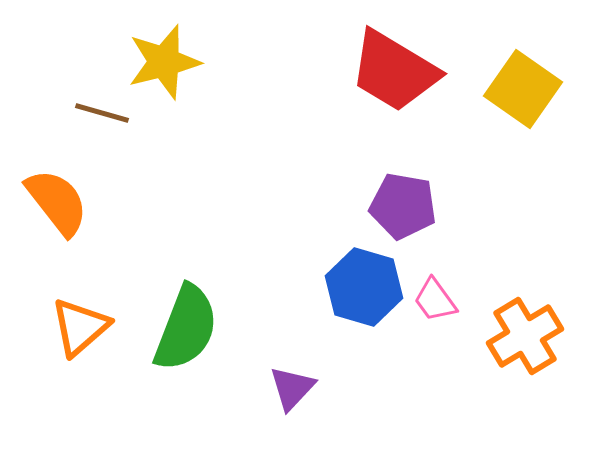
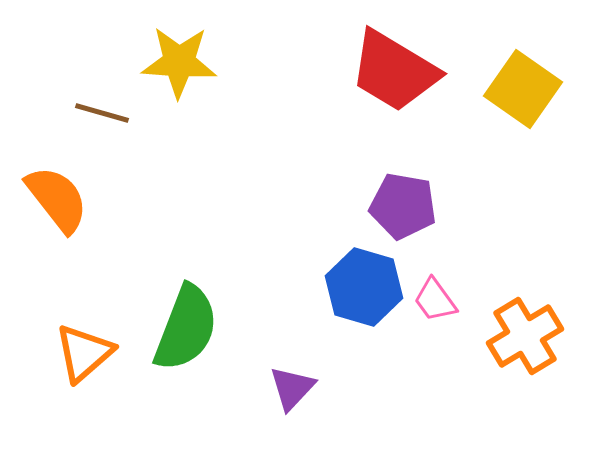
yellow star: moved 15 px right; rotated 18 degrees clockwise
orange semicircle: moved 3 px up
orange triangle: moved 4 px right, 26 px down
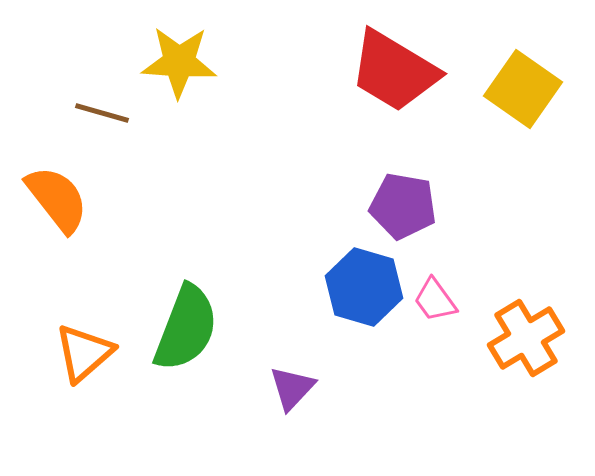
orange cross: moved 1 px right, 2 px down
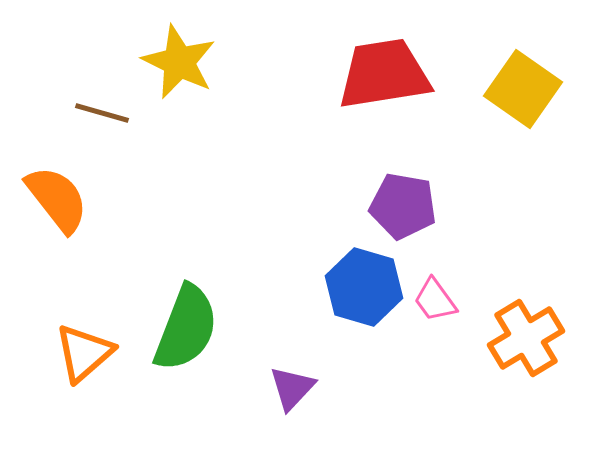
yellow star: rotated 22 degrees clockwise
red trapezoid: moved 10 px left, 3 px down; rotated 140 degrees clockwise
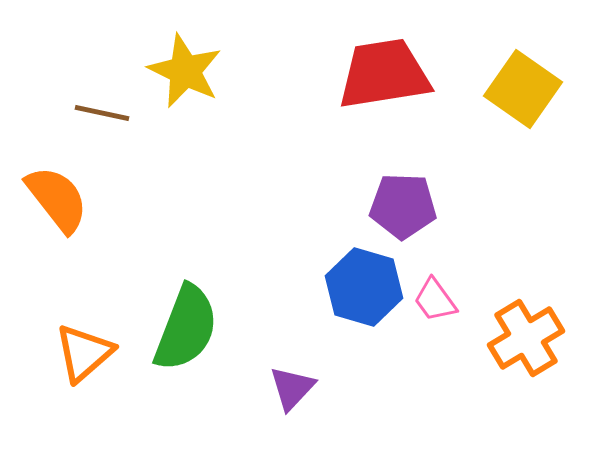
yellow star: moved 6 px right, 9 px down
brown line: rotated 4 degrees counterclockwise
purple pentagon: rotated 8 degrees counterclockwise
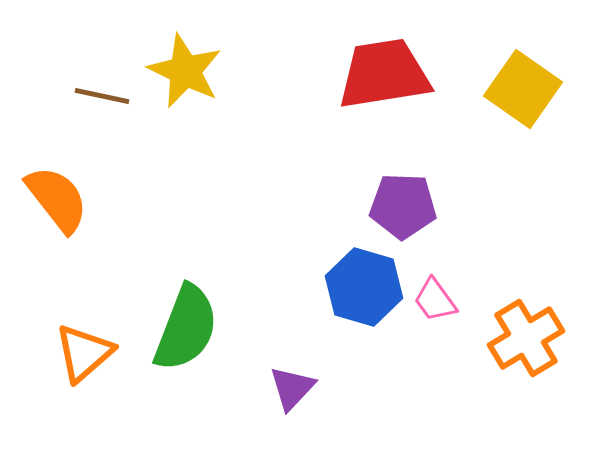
brown line: moved 17 px up
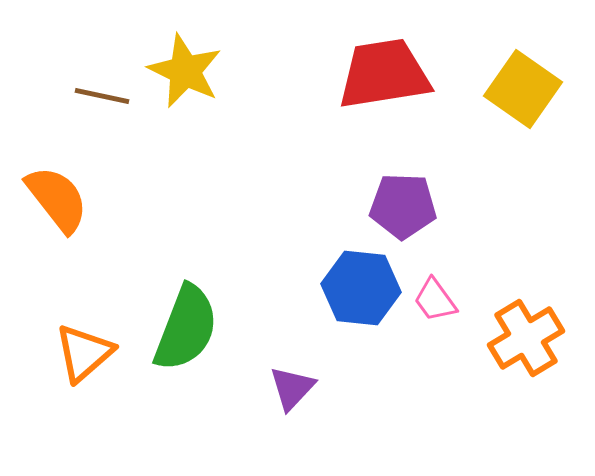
blue hexagon: moved 3 px left, 1 px down; rotated 10 degrees counterclockwise
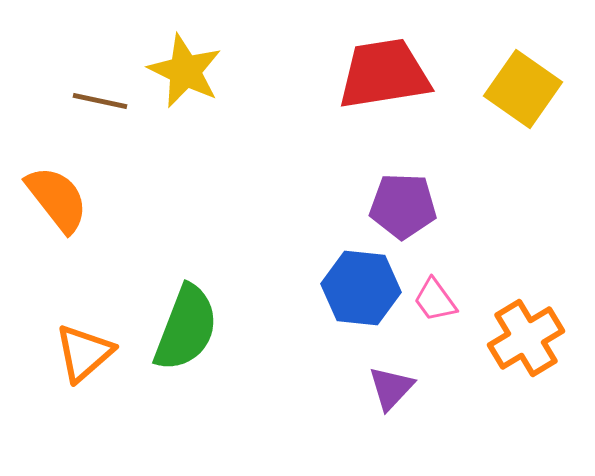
brown line: moved 2 px left, 5 px down
purple triangle: moved 99 px right
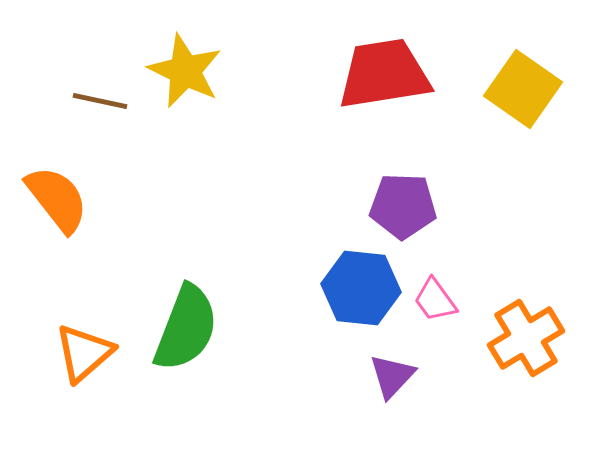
purple triangle: moved 1 px right, 12 px up
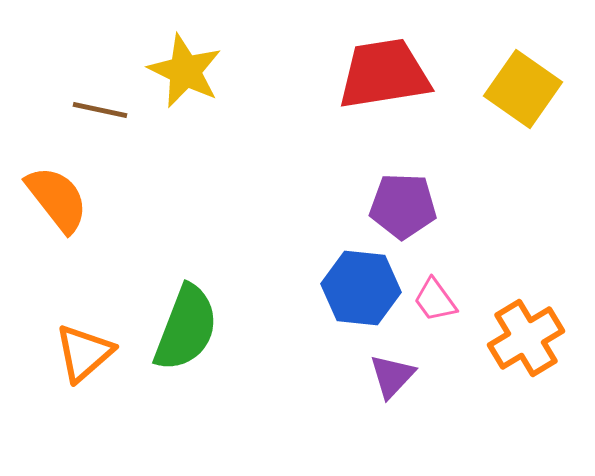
brown line: moved 9 px down
